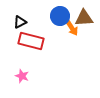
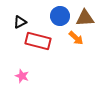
brown triangle: moved 1 px right
orange arrow: moved 4 px right, 10 px down; rotated 14 degrees counterclockwise
red rectangle: moved 7 px right
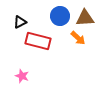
orange arrow: moved 2 px right
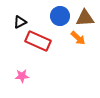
red rectangle: rotated 10 degrees clockwise
pink star: rotated 24 degrees counterclockwise
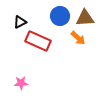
pink star: moved 1 px left, 7 px down
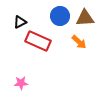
orange arrow: moved 1 px right, 4 px down
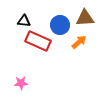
blue circle: moved 9 px down
black triangle: moved 4 px right, 1 px up; rotated 32 degrees clockwise
orange arrow: rotated 84 degrees counterclockwise
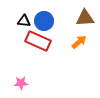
blue circle: moved 16 px left, 4 px up
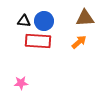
red rectangle: rotated 20 degrees counterclockwise
